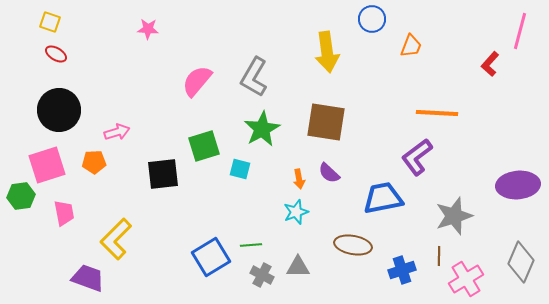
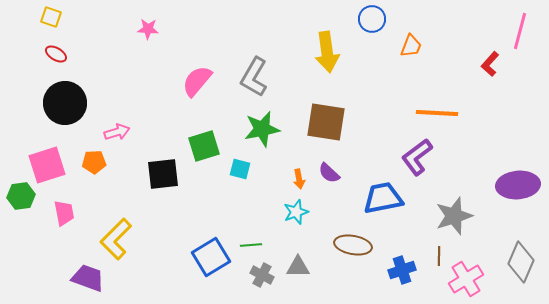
yellow square: moved 1 px right, 5 px up
black circle: moved 6 px right, 7 px up
green star: rotated 18 degrees clockwise
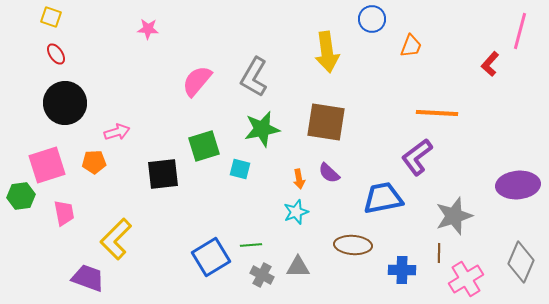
red ellipse: rotated 25 degrees clockwise
brown ellipse: rotated 6 degrees counterclockwise
brown line: moved 3 px up
blue cross: rotated 20 degrees clockwise
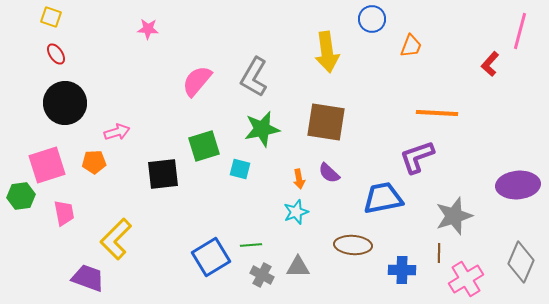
purple L-shape: rotated 18 degrees clockwise
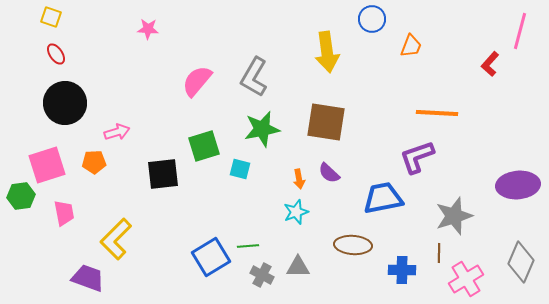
green line: moved 3 px left, 1 px down
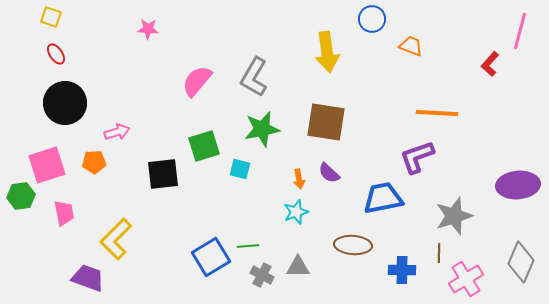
orange trapezoid: rotated 90 degrees counterclockwise
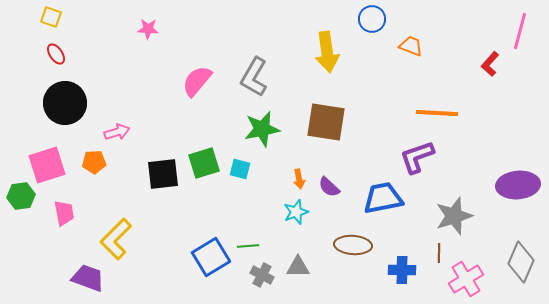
green square: moved 17 px down
purple semicircle: moved 14 px down
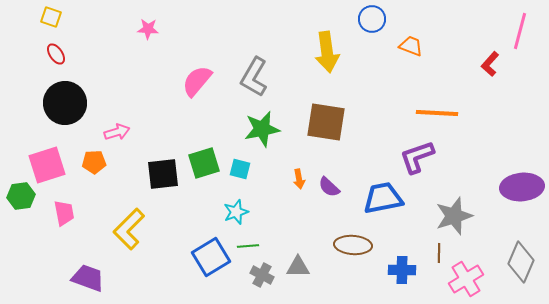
purple ellipse: moved 4 px right, 2 px down
cyan star: moved 60 px left
yellow L-shape: moved 13 px right, 10 px up
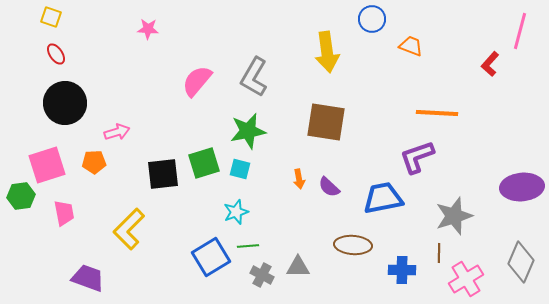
green star: moved 14 px left, 2 px down
